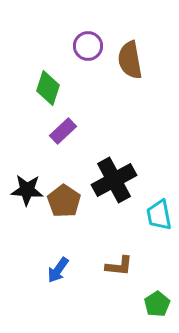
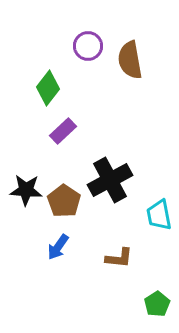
green diamond: rotated 20 degrees clockwise
black cross: moved 4 px left
black star: moved 1 px left
brown L-shape: moved 8 px up
blue arrow: moved 23 px up
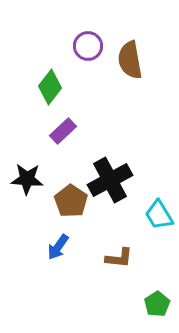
green diamond: moved 2 px right, 1 px up
black star: moved 1 px right, 11 px up
brown pentagon: moved 7 px right
cyan trapezoid: rotated 20 degrees counterclockwise
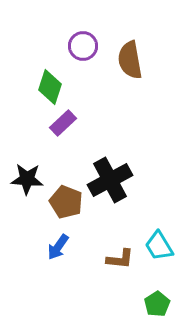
purple circle: moved 5 px left
green diamond: rotated 20 degrees counterclockwise
purple rectangle: moved 8 px up
brown pentagon: moved 5 px left, 1 px down; rotated 12 degrees counterclockwise
cyan trapezoid: moved 31 px down
brown L-shape: moved 1 px right, 1 px down
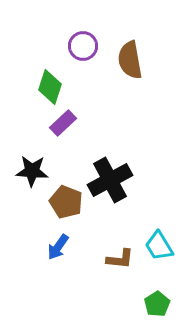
black star: moved 5 px right, 8 px up
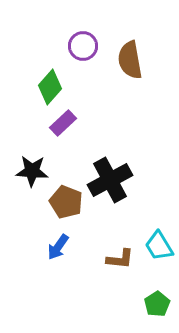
green diamond: rotated 24 degrees clockwise
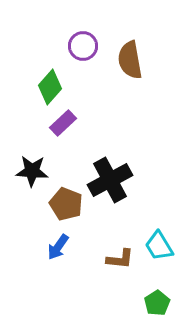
brown pentagon: moved 2 px down
green pentagon: moved 1 px up
